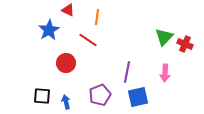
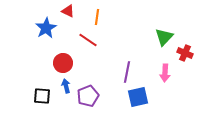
red triangle: moved 1 px down
blue star: moved 3 px left, 2 px up
red cross: moved 9 px down
red circle: moved 3 px left
purple pentagon: moved 12 px left, 1 px down
blue arrow: moved 16 px up
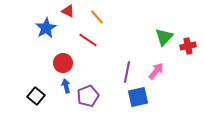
orange line: rotated 49 degrees counterclockwise
red cross: moved 3 px right, 7 px up; rotated 35 degrees counterclockwise
pink arrow: moved 9 px left, 2 px up; rotated 144 degrees counterclockwise
black square: moved 6 px left; rotated 36 degrees clockwise
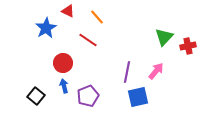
blue arrow: moved 2 px left
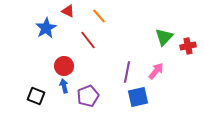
orange line: moved 2 px right, 1 px up
red line: rotated 18 degrees clockwise
red circle: moved 1 px right, 3 px down
black square: rotated 18 degrees counterclockwise
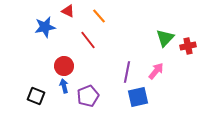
blue star: moved 1 px left, 1 px up; rotated 20 degrees clockwise
green triangle: moved 1 px right, 1 px down
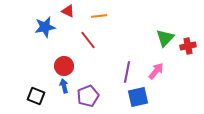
orange line: rotated 56 degrees counterclockwise
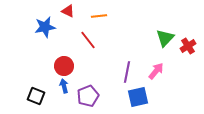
red cross: rotated 21 degrees counterclockwise
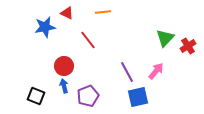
red triangle: moved 1 px left, 2 px down
orange line: moved 4 px right, 4 px up
purple line: rotated 40 degrees counterclockwise
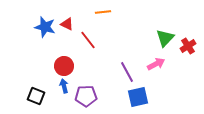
red triangle: moved 11 px down
blue star: rotated 25 degrees clockwise
pink arrow: moved 7 px up; rotated 24 degrees clockwise
purple pentagon: moved 2 px left; rotated 20 degrees clockwise
